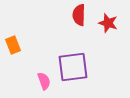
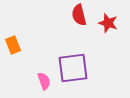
red semicircle: rotated 15 degrees counterclockwise
purple square: moved 1 px down
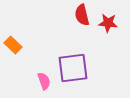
red semicircle: moved 3 px right
red star: rotated 12 degrees counterclockwise
orange rectangle: rotated 24 degrees counterclockwise
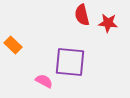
purple square: moved 3 px left, 6 px up; rotated 12 degrees clockwise
pink semicircle: rotated 42 degrees counterclockwise
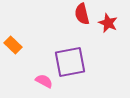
red semicircle: moved 1 px up
red star: rotated 18 degrees clockwise
purple square: rotated 16 degrees counterclockwise
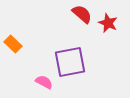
red semicircle: rotated 145 degrees clockwise
orange rectangle: moved 1 px up
pink semicircle: moved 1 px down
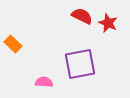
red semicircle: moved 2 px down; rotated 15 degrees counterclockwise
purple square: moved 10 px right, 2 px down
pink semicircle: rotated 24 degrees counterclockwise
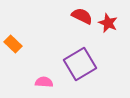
purple square: rotated 20 degrees counterclockwise
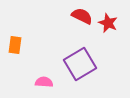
orange rectangle: moved 2 px right, 1 px down; rotated 54 degrees clockwise
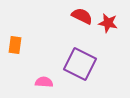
red star: rotated 12 degrees counterclockwise
purple square: rotated 32 degrees counterclockwise
